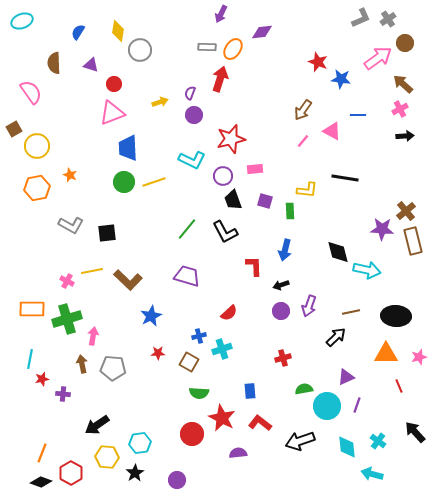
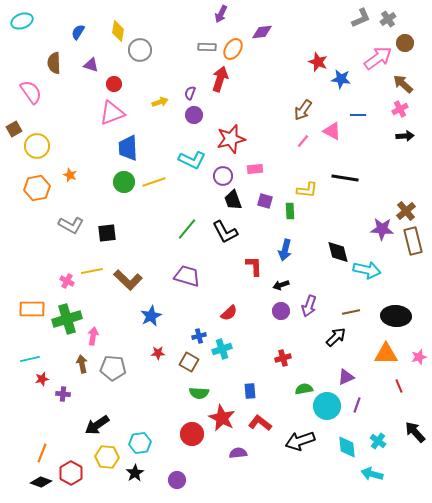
cyan line at (30, 359): rotated 66 degrees clockwise
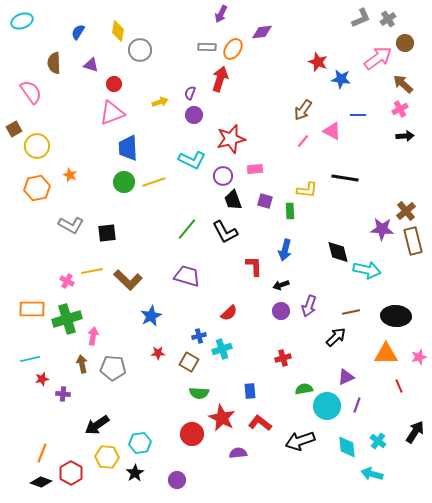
black arrow at (415, 432): rotated 75 degrees clockwise
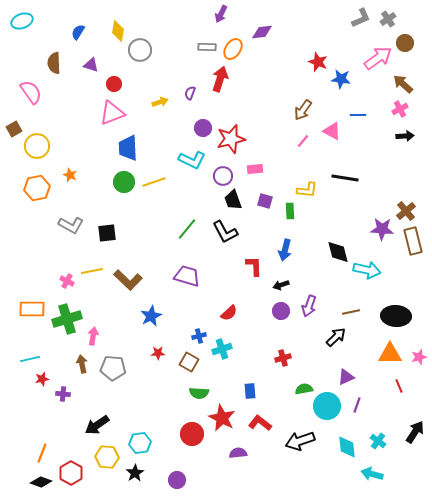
purple circle at (194, 115): moved 9 px right, 13 px down
orange triangle at (386, 354): moved 4 px right
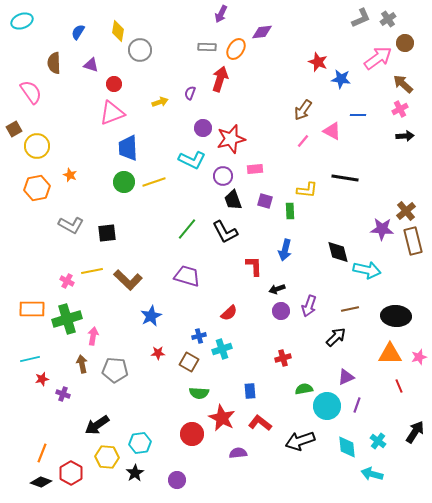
orange ellipse at (233, 49): moved 3 px right
black arrow at (281, 285): moved 4 px left, 4 px down
brown line at (351, 312): moved 1 px left, 3 px up
gray pentagon at (113, 368): moved 2 px right, 2 px down
purple cross at (63, 394): rotated 16 degrees clockwise
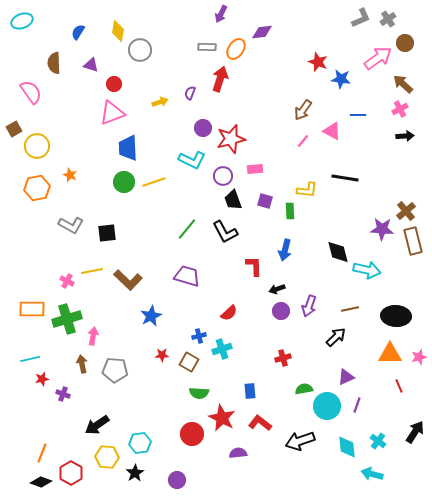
red star at (158, 353): moved 4 px right, 2 px down
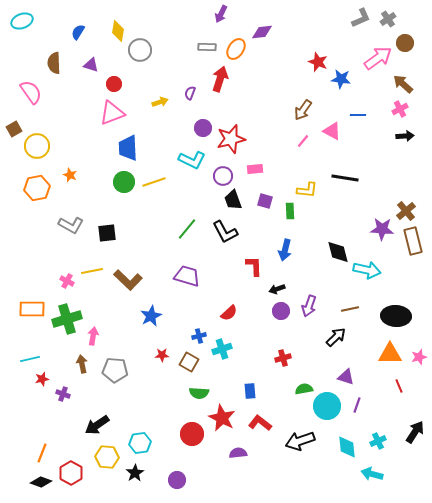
purple triangle at (346, 377): rotated 42 degrees clockwise
cyan cross at (378, 441): rotated 28 degrees clockwise
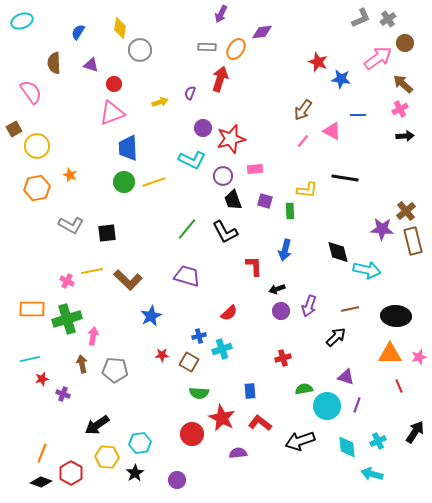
yellow diamond at (118, 31): moved 2 px right, 3 px up
